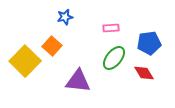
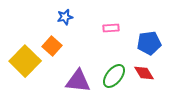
green ellipse: moved 18 px down
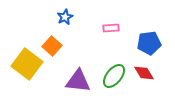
blue star: rotated 14 degrees counterclockwise
yellow square: moved 2 px right, 3 px down; rotated 8 degrees counterclockwise
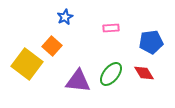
blue pentagon: moved 2 px right, 1 px up
green ellipse: moved 3 px left, 2 px up
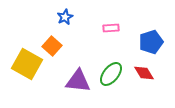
blue pentagon: rotated 10 degrees counterclockwise
yellow square: rotated 8 degrees counterclockwise
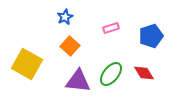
pink rectangle: rotated 14 degrees counterclockwise
blue pentagon: moved 6 px up
orange square: moved 18 px right
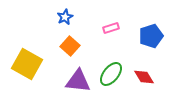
red diamond: moved 4 px down
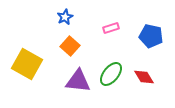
blue pentagon: rotated 30 degrees clockwise
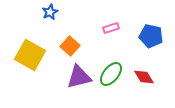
blue star: moved 15 px left, 5 px up
yellow square: moved 3 px right, 9 px up
purple triangle: moved 1 px right, 4 px up; rotated 20 degrees counterclockwise
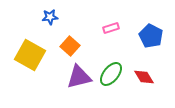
blue star: moved 5 px down; rotated 21 degrees clockwise
blue pentagon: rotated 15 degrees clockwise
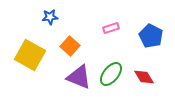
purple triangle: rotated 36 degrees clockwise
